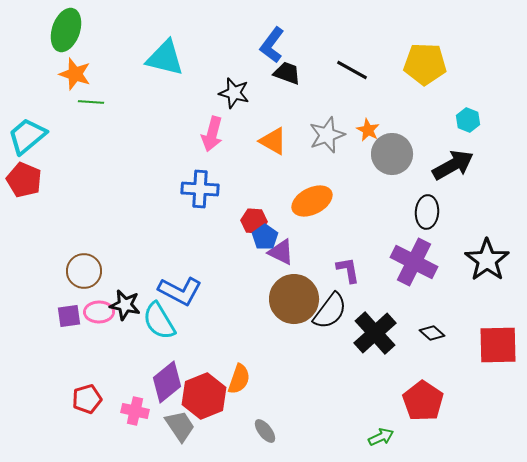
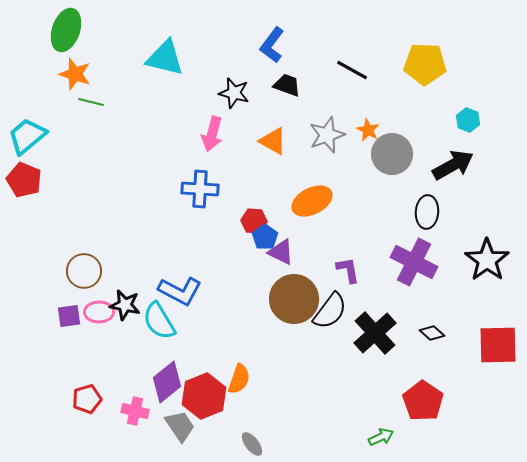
black trapezoid at (287, 73): moved 12 px down
green line at (91, 102): rotated 10 degrees clockwise
gray ellipse at (265, 431): moved 13 px left, 13 px down
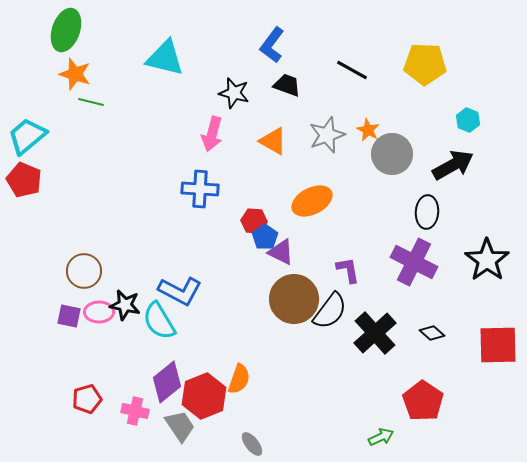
purple square at (69, 316): rotated 20 degrees clockwise
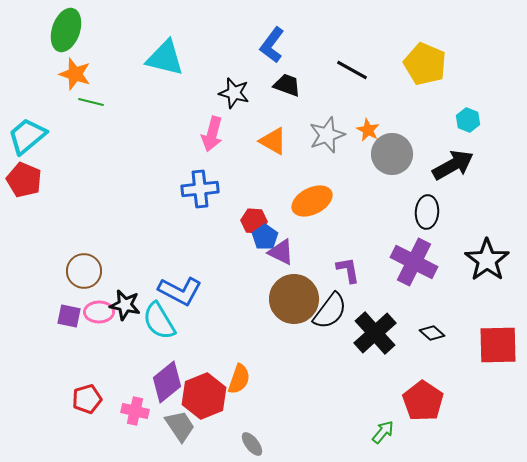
yellow pentagon at (425, 64): rotated 21 degrees clockwise
blue cross at (200, 189): rotated 9 degrees counterclockwise
green arrow at (381, 437): moved 2 px right, 5 px up; rotated 25 degrees counterclockwise
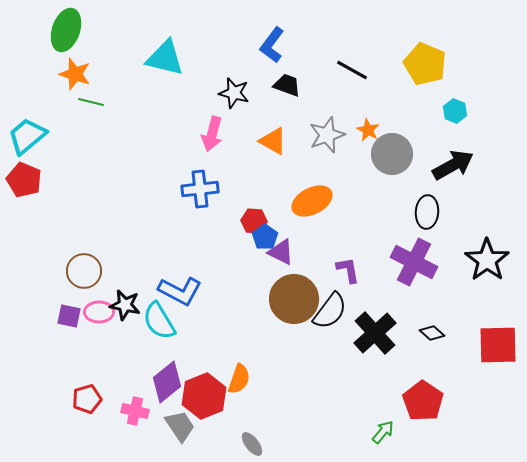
cyan hexagon at (468, 120): moved 13 px left, 9 px up
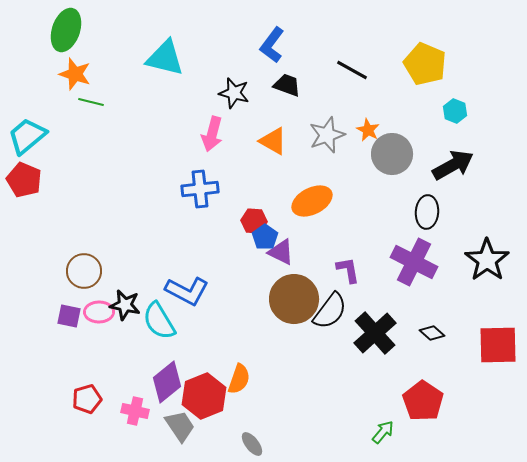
blue L-shape at (180, 291): moved 7 px right
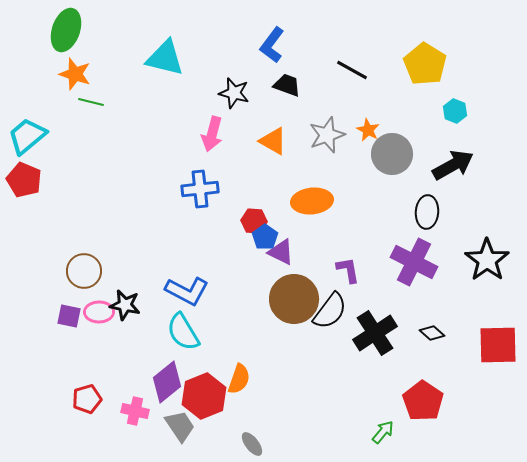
yellow pentagon at (425, 64): rotated 9 degrees clockwise
orange ellipse at (312, 201): rotated 21 degrees clockwise
cyan semicircle at (159, 321): moved 24 px right, 11 px down
black cross at (375, 333): rotated 9 degrees clockwise
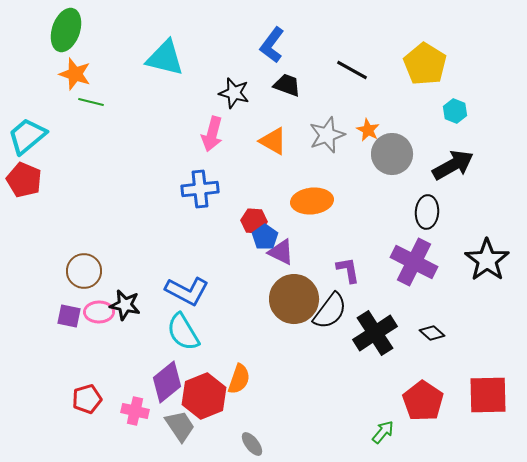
red square at (498, 345): moved 10 px left, 50 px down
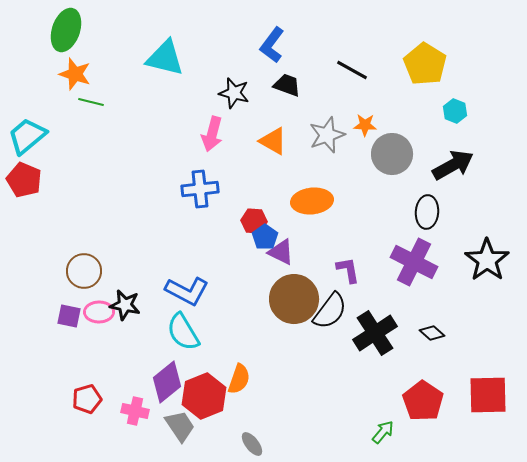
orange star at (368, 130): moved 3 px left, 5 px up; rotated 25 degrees counterclockwise
